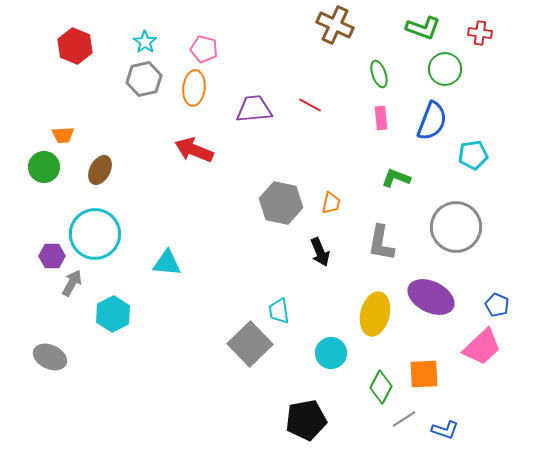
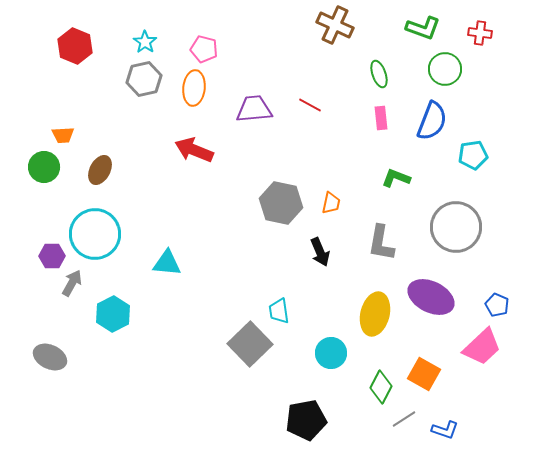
orange square at (424, 374): rotated 32 degrees clockwise
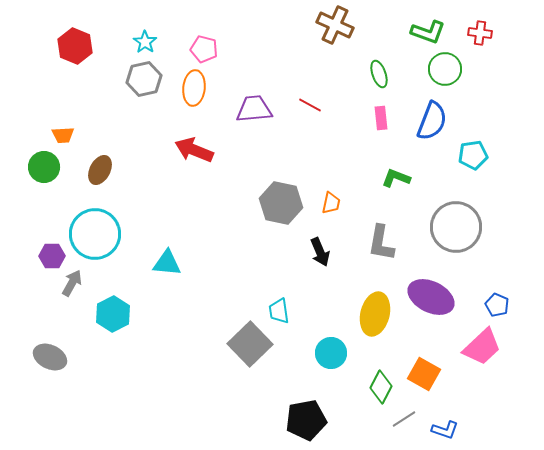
green L-shape at (423, 28): moved 5 px right, 4 px down
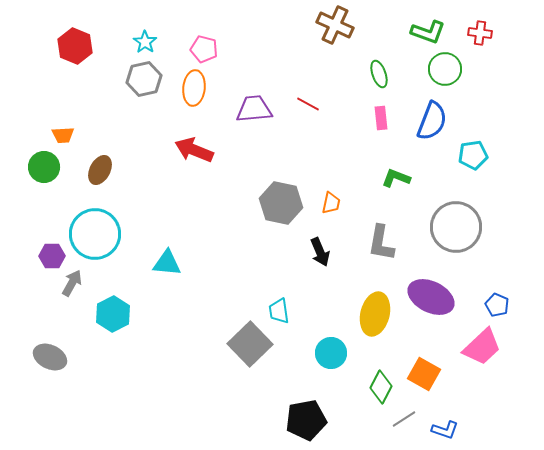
red line at (310, 105): moved 2 px left, 1 px up
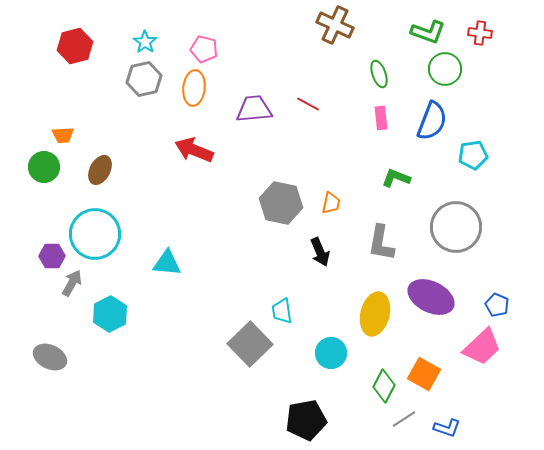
red hexagon at (75, 46): rotated 24 degrees clockwise
cyan trapezoid at (279, 311): moved 3 px right
cyan hexagon at (113, 314): moved 3 px left
green diamond at (381, 387): moved 3 px right, 1 px up
blue L-shape at (445, 430): moved 2 px right, 2 px up
